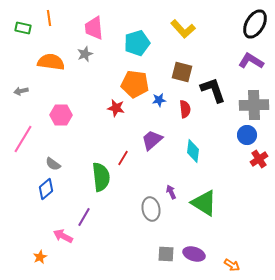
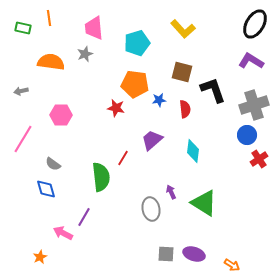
gray cross: rotated 16 degrees counterclockwise
blue diamond: rotated 65 degrees counterclockwise
pink arrow: moved 3 px up
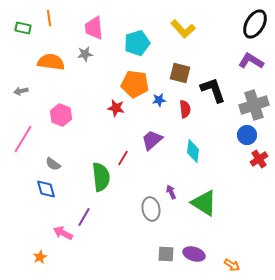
gray star: rotated 14 degrees clockwise
brown square: moved 2 px left, 1 px down
pink hexagon: rotated 20 degrees clockwise
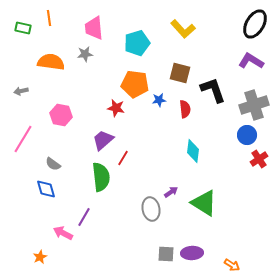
pink hexagon: rotated 10 degrees counterclockwise
purple trapezoid: moved 49 px left
purple arrow: rotated 80 degrees clockwise
purple ellipse: moved 2 px left, 1 px up; rotated 20 degrees counterclockwise
